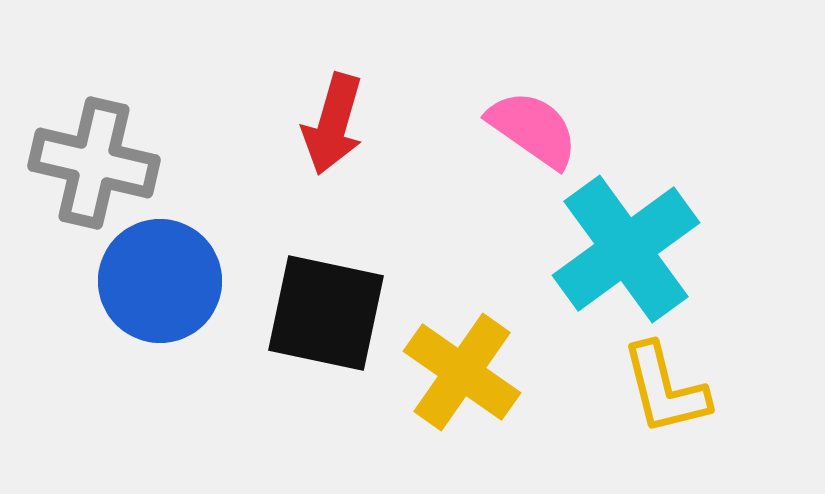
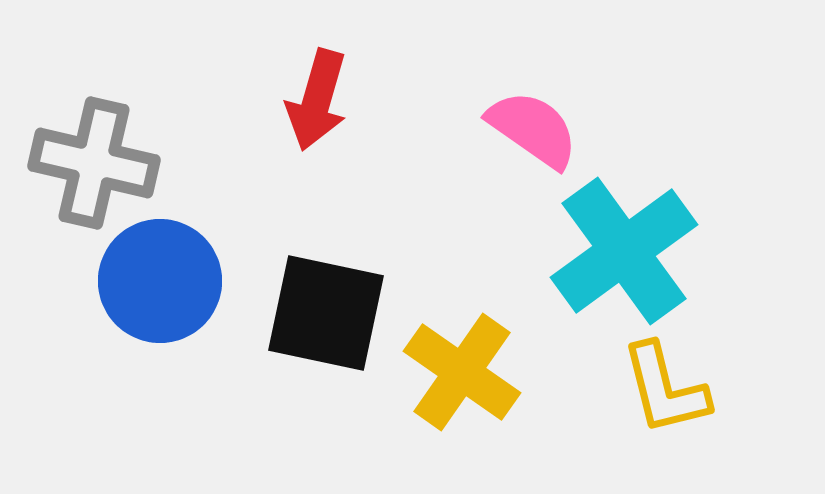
red arrow: moved 16 px left, 24 px up
cyan cross: moved 2 px left, 2 px down
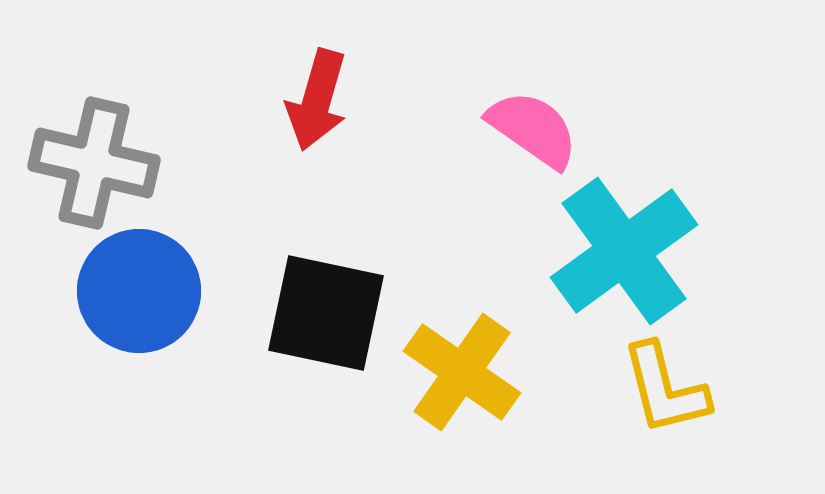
blue circle: moved 21 px left, 10 px down
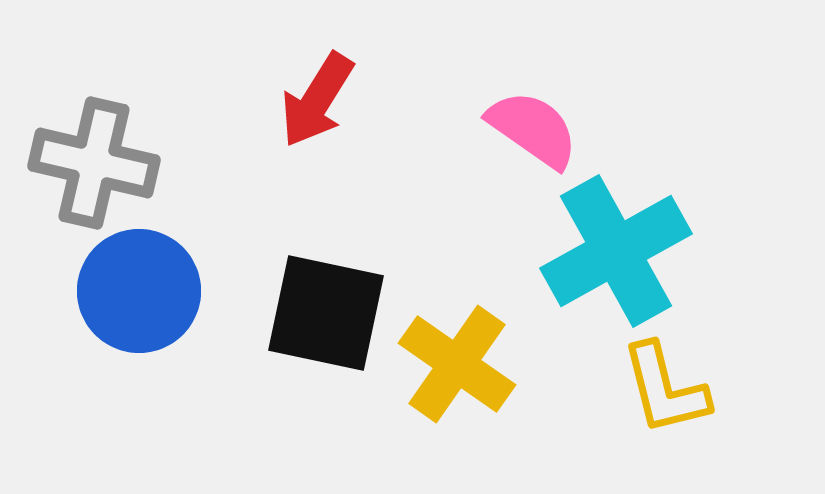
red arrow: rotated 16 degrees clockwise
cyan cross: moved 8 px left; rotated 7 degrees clockwise
yellow cross: moved 5 px left, 8 px up
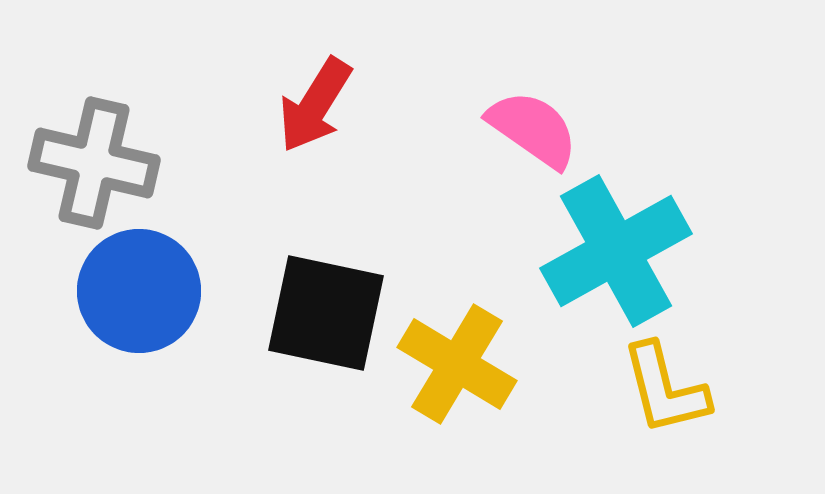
red arrow: moved 2 px left, 5 px down
yellow cross: rotated 4 degrees counterclockwise
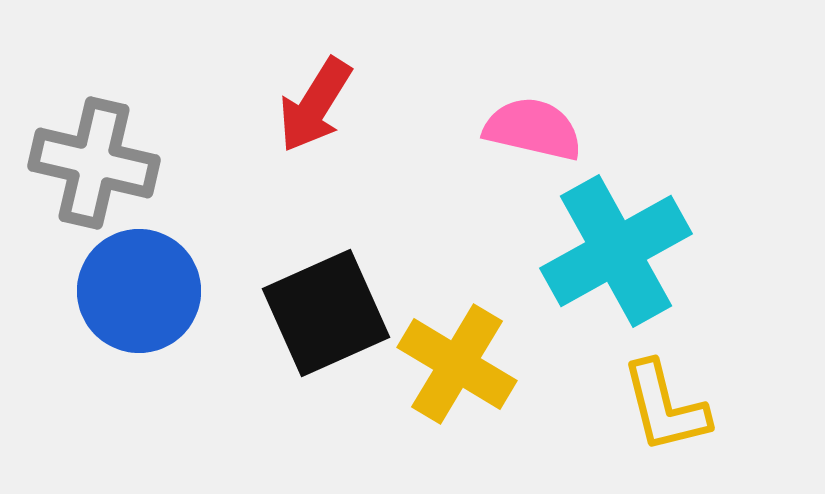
pink semicircle: rotated 22 degrees counterclockwise
black square: rotated 36 degrees counterclockwise
yellow L-shape: moved 18 px down
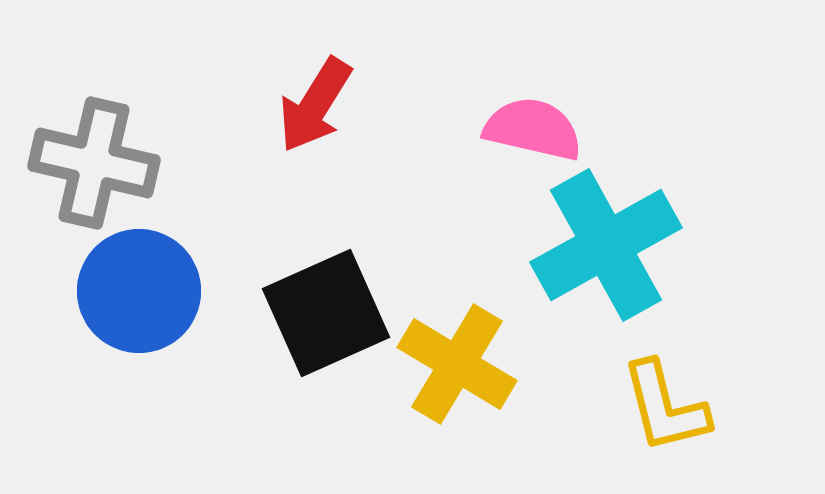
cyan cross: moved 10 px left, 6 px up
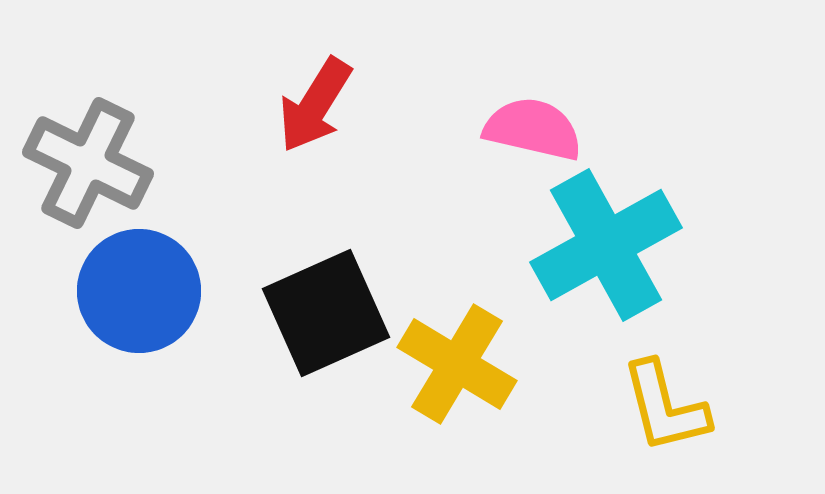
gray cross: moved 6 px left; rotated 13 degrees clockwise
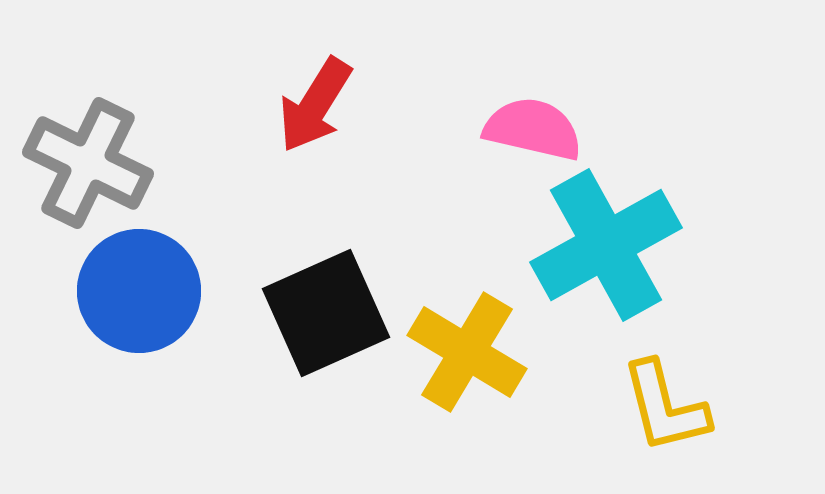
yellow cross: moved 10 px right, 12 px up
